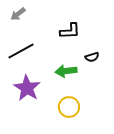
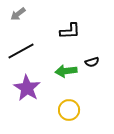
black semicircle: moved 5 px down
yellow circle: moved 3 px down
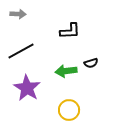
gray arrow: rotated 140 degrees counterclockwise
black semicircle: moved 1 px left, 1 px down
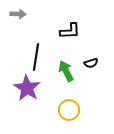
black line: moved 15 px right, 6 px down; rotated 52 degrees counterclockwise
green arrow: rotated 70 degrees clockwise
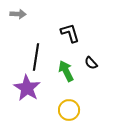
black L-shape: moved 2 px down; rotated 105 degrees counterclockwise
black semicircle: rotated 64 degrees clockwise
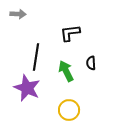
black L-shape: rotated 80 degrees counterclockwise
black semicircle: rotated 40 degrees clockwise
purple star: rotated 8 degrees counterclockwise
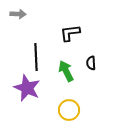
black line: rotated 12 degrees counterclockwise
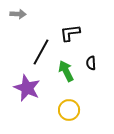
black line: moved 5 px right, 5 px up; rotated 32 degrees clockwise
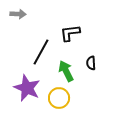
yellow circle: moved 10 px left, 12 px up
